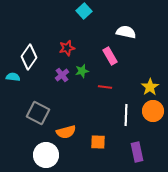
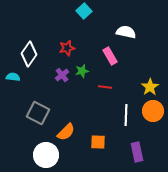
white diamond: moved 3 px up
orange semicircle: rotated 30 degrees counterclockwise
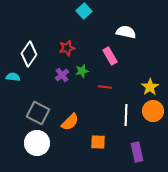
orange semicircle: moved 4 px right, 10 px up
white circle: moved 9 px left, 12 px up
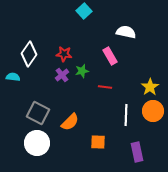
red star: moved 3 px left, 6 px down; rotated 21 degrees clockwise
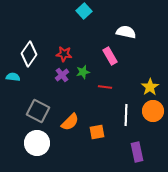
green star: moved 1 px right, 1 px down
gray square: moved 2 px up
orange square: moved 1 px left, 10 px up; rotated 14 degrees counterclockwise
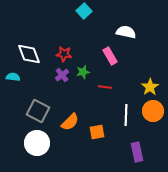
white diamond: rotated 55 degrees counterclockwise
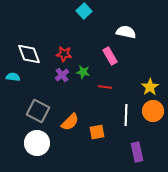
green star: rotated 24 degrees clockwise
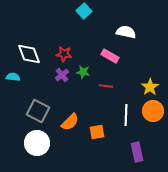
pink rectangle: rotated 30 degrees counterclockwise
red line: moved 1 px right, 1 px up
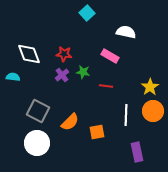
cyan square: moved 3 px right, 2 px down
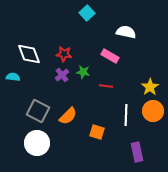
orange semicircle: moved 2 px left, 6 px up
orange square: rotated 28 degrees clockwise
